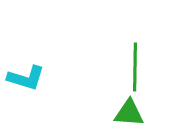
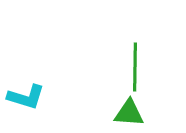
cyan L-shape: moved 19 px down
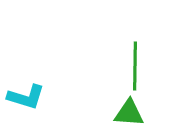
green line: moved 1 px up
